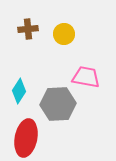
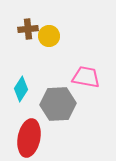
yellow circle: moved 15 px left, 2 px down
cyan diamond: moved 2 px right, 2 px up
red ellipse: moved 3 px right
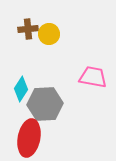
yellow circle: moved 2 px up
pink trapezoid: moved 7 px right
gray hexagon: moved 13 px left
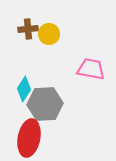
pink trapezoid: moved 2 px left, 8 px up
cyan diamond: moved 3 px right
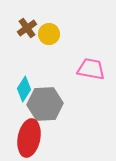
brown cross: moved 1 px left, 1 px up; rotated 30 degrees counterclockwise
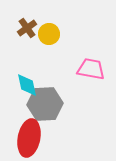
cyan diamond: moved 3 px right, 4 px up; rotated 45 degrees counterclockwise
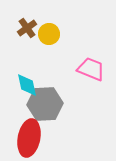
pink trapezoid: rotated 12 degrees clockwise
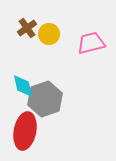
pink trapezoid: moved 26 px up; rotated 36 degrees counterclockwise
cyan diamond: moved 4 px left, 1 px down
gray hexagon: moved 5 px up; rotated 16 degrees counterclockwise
red ellipse: moved 4 px left, 7 px up
